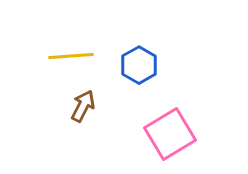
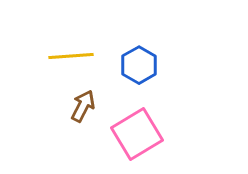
pink square: moved 33 px left
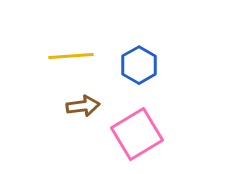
brown arrow: rotated 56 degrees clockwise
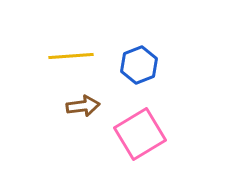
blue hexagon: rotated 9 degrees clockwise
pink square: moved 3 px right
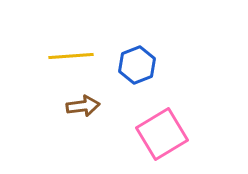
blue hexagon: moved 2 px left
pink square: moved 22 px right
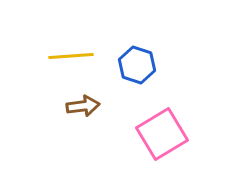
blue hexagon: rotated 21 degrees counterclockwise
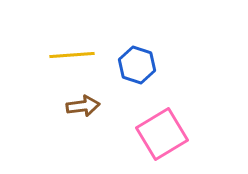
yellow line: moved 1 px right, 1 px up
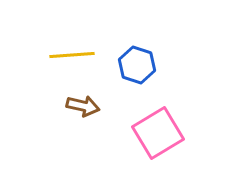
brown arrow: rotated 20 degrees clockwise
pink square: moved 4 px left, 1 px up
